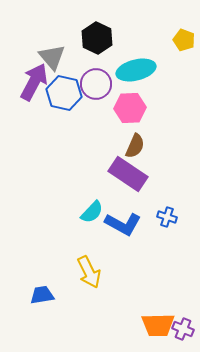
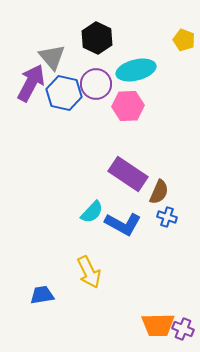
purple arrow: moved 3 px left, 1 px down
pink hexagon: moved 2 px left, 2 px up
brown semicircle: moved 24 px right, 46 px down
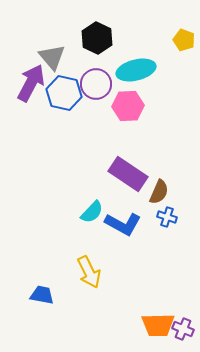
blue trapezoid: rotated 20 degrees clockwise
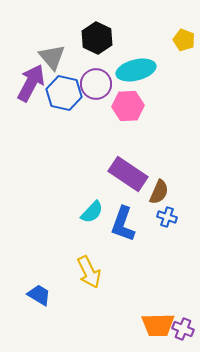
blue L-shape: rotated 81 degrees clockwise
blue trapezoid: moved 3 px left; rotated 20 degrees clockwise
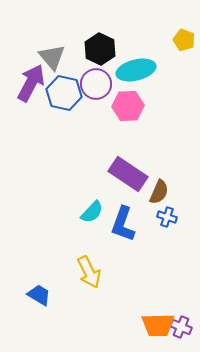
black hexagon: moved 3 px right, 11 px down
purple cross: moved 2 px left, 2 px up
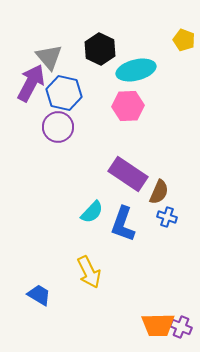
gray triangle: moved 3 px left
purple circle: moved 38 px left, 43 px down
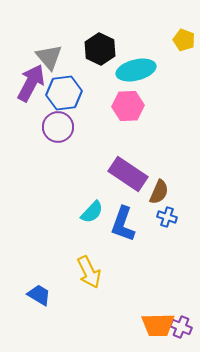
blue hexagon: rotated 20 degrees counterclockwise
